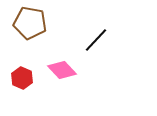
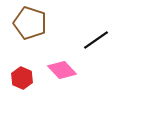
brown pentagon: rotated 8 degrees clockwise
black line: rotated 12 degrees clockwise
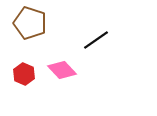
red hexagon: moved 2 px right, 4 px up
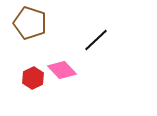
black line: rotated 8 degrees counterclockwise
red hexagon: moved 9 px right, 4 px down; rotated 10 degrees clockwise
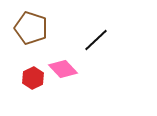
brown pentagon: moved 1 px right, 5 px down
pink diamond: moved 1 px right, 1 px up
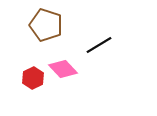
brown pentagon: moved 15 px right, 3 px up
black line: moved 3 px right, 5 px down; rotated 12 degrees clockwise
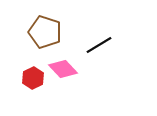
brown pentagon: moved 1 px left, 7 px down
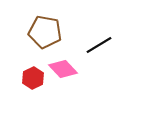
brown pentagon: rotated 8 degrees counterclockwise
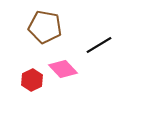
brown pentagon: moved 5 px up
red hexagon: moved 1 px left, 2 px down
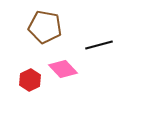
black line: rotated 16 degrees clockwise
red hexagon: moved 2 px left
